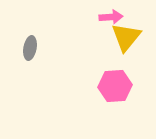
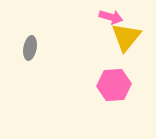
pink arrow: rotated 20 degrees clockwise
pink hexagon: moved 1 px left, 1 px up
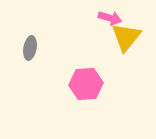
pink arrow: moved 1 px left, 1 px down
pink hexagon: moved 28 px left, 1 px up
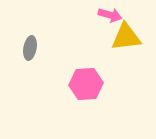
pink arrow: moved 3 px up
yellow triangle: rotated 44 degrees clockwise
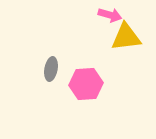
gray ellipse: moved 21 px right, 21 px down
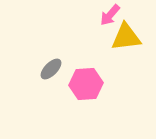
pink arrow: rotated 115 degrees clockwise
gray ellipse: rotated 35 degrees clockwise
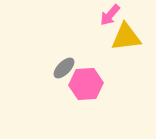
gray ellipse: moved 13 px right, 1 px up
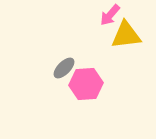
yellow triangle: moved 2 px up
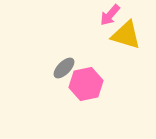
yellow triangle: rotated 24 degrees clockwise
pink hexagon: rotated 8 degrees counterclockwise
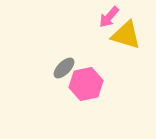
pink arrow: moved 1 px left, 2 px down
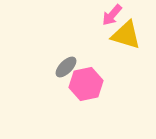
pink arrow: moved 3 px right, 2 px up
gray ellipse: moved 2 px right, 1 px up
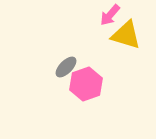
pink arrow: moved 2 px left
pink hexagon: rotated 8 degrees counterclockwise
